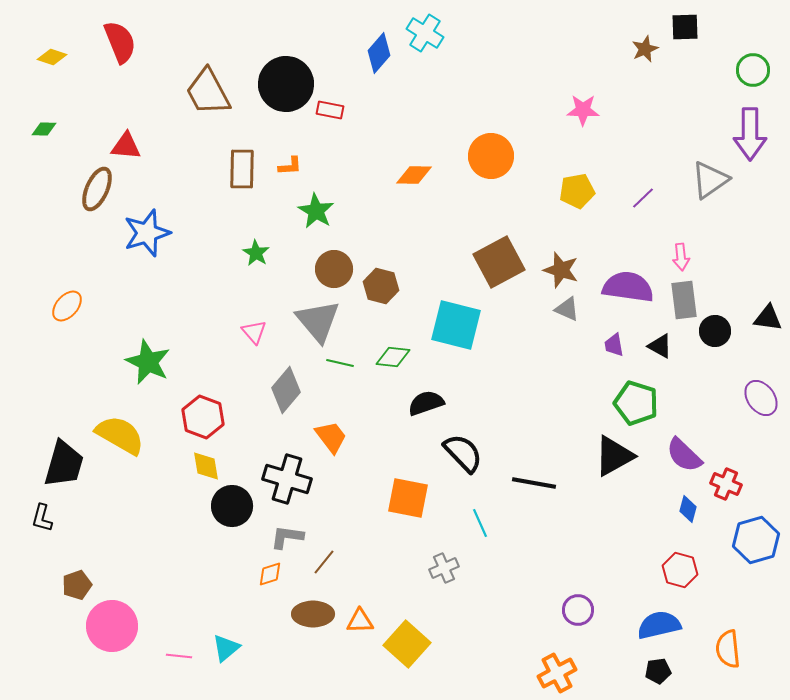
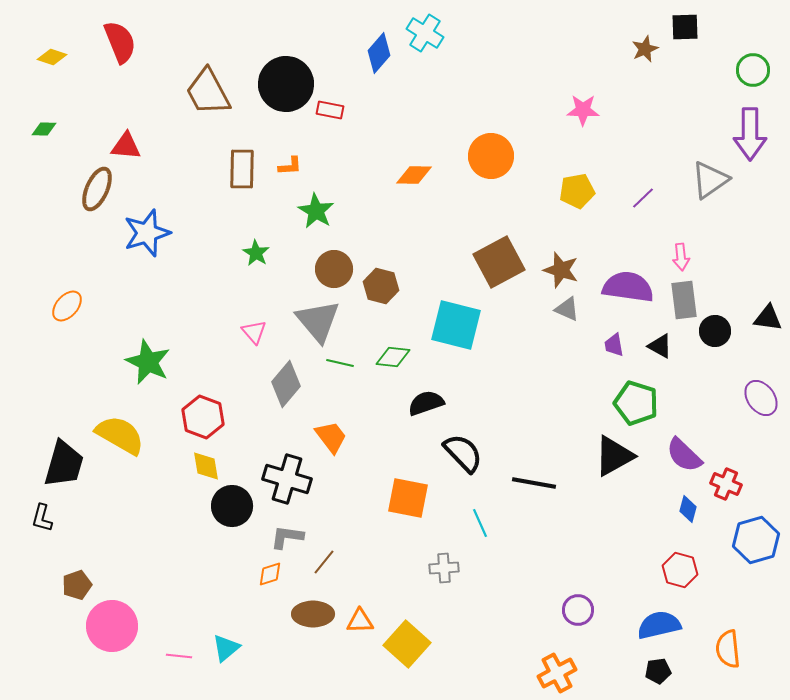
gray diamond at (286, 390): moved 6 px up
gray cross at (444, 568): rotated 20 degrees clockwise
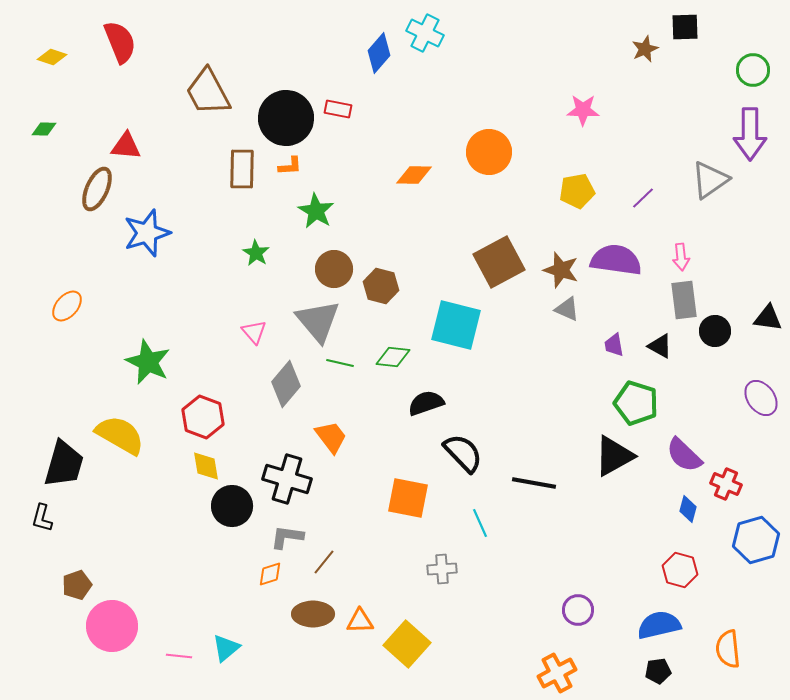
cyan cross at (425, 33): rotated 6 degrees counterclockwise
black circle at (286, 84): moved 34 px down
red rectangle at (330, 110): moved 8 px right, 1 px up
orange circle at (491, 156): moved 2 px left, 4 px up
purple semicircle at (628, 287): moved 12 px left, 27 px up
gray cross at (444, 568): moved 2 px left, 1 px down
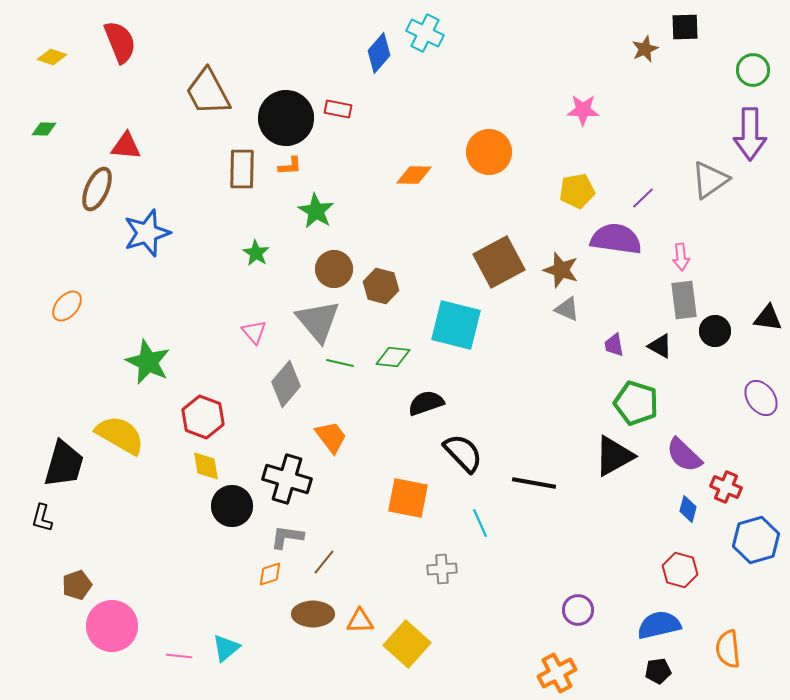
purple semicircle at (616, 260): moved 21 px up
red cross at (726, 484): moved 3 px down
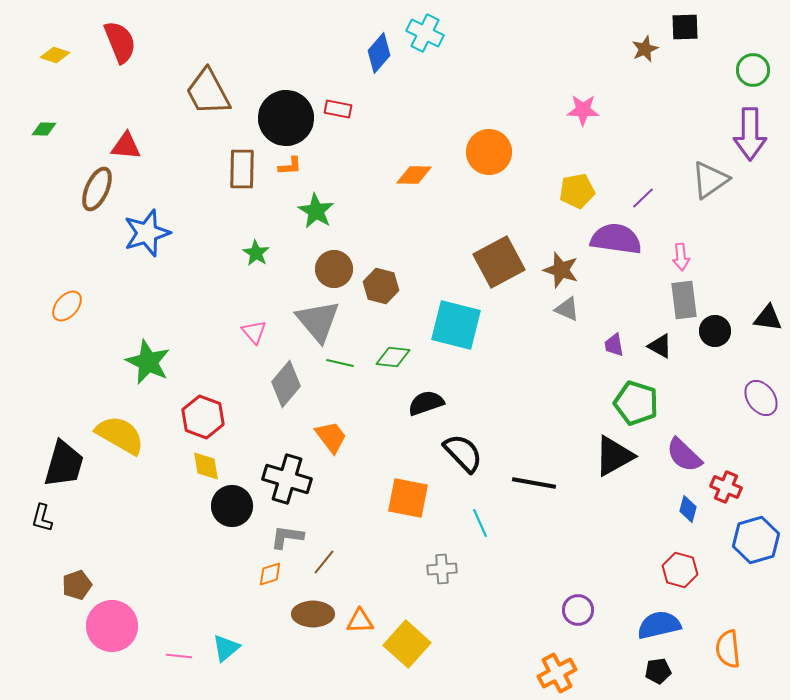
yellow diamond at (52, 57): moved 3 px right, 2 px up
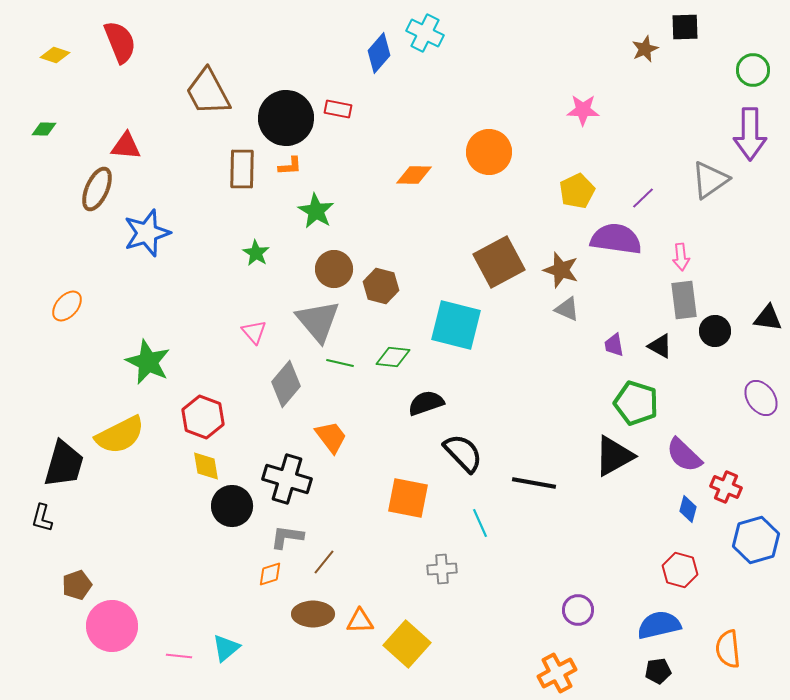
yellow pentagon at (577, 191): rotated 16 degrees counterclockwise
yellow semicircle at (120, 435): rotated 123 degrees clockwise
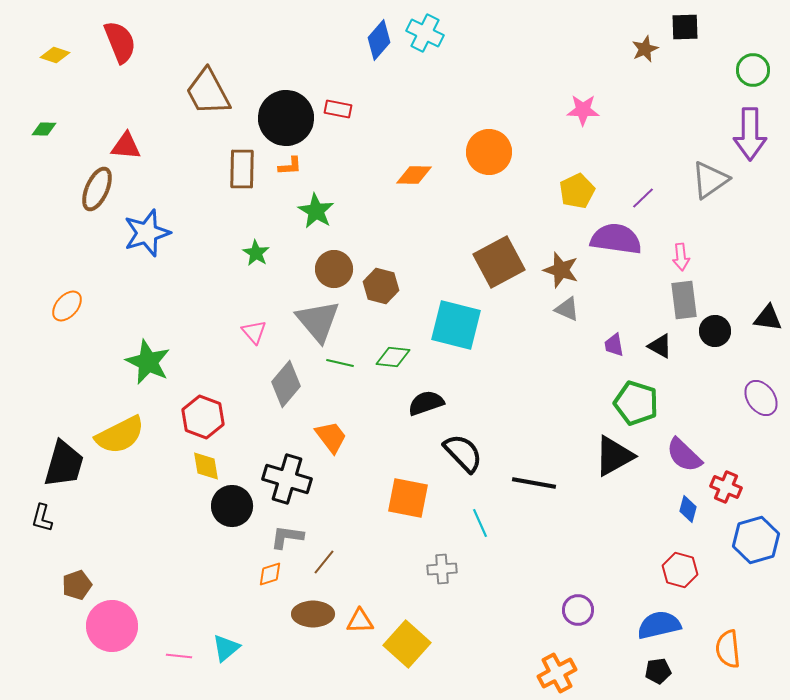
blue diamond at (379, 53): moved 13 px up
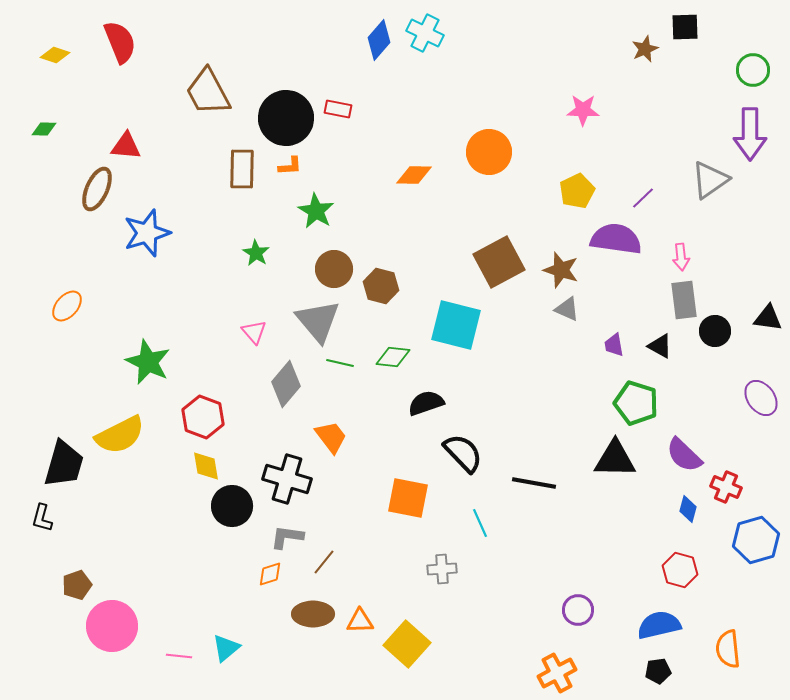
black triangle at (614, 456): moved 1 px right, 3 px down; rotated 30 degrees clockwise
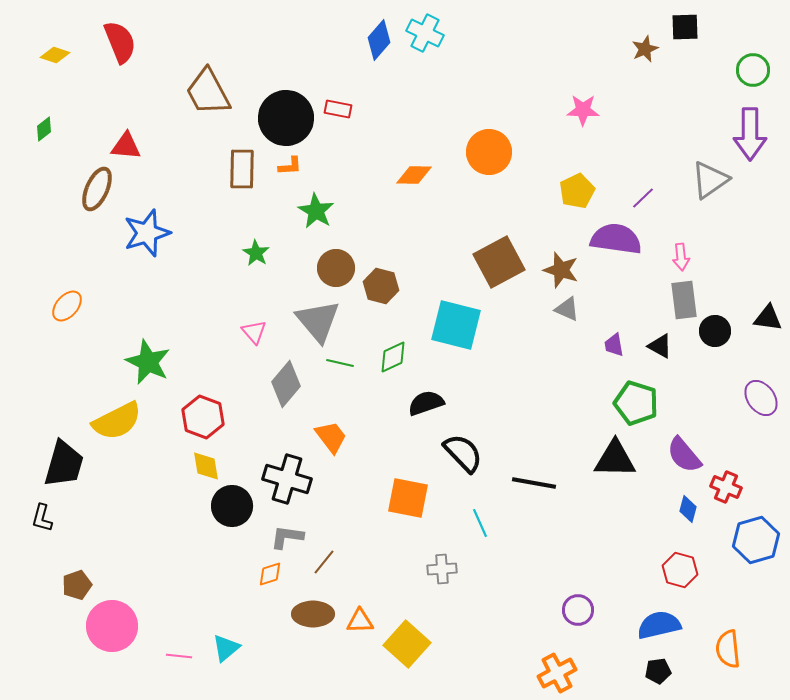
green diamond at (44, 129): rotated 40 degrees counterclockwise
brown circle at (334, 269): moved 2 px right, 1 px up
green diamond at (393, 357): rotated 32 degrees counterclockwise
yellow semicircle at (120, 435): moved 3 px left, 14 px up
purple semicircle at (684, 455): rotated 6 degrees clockwise
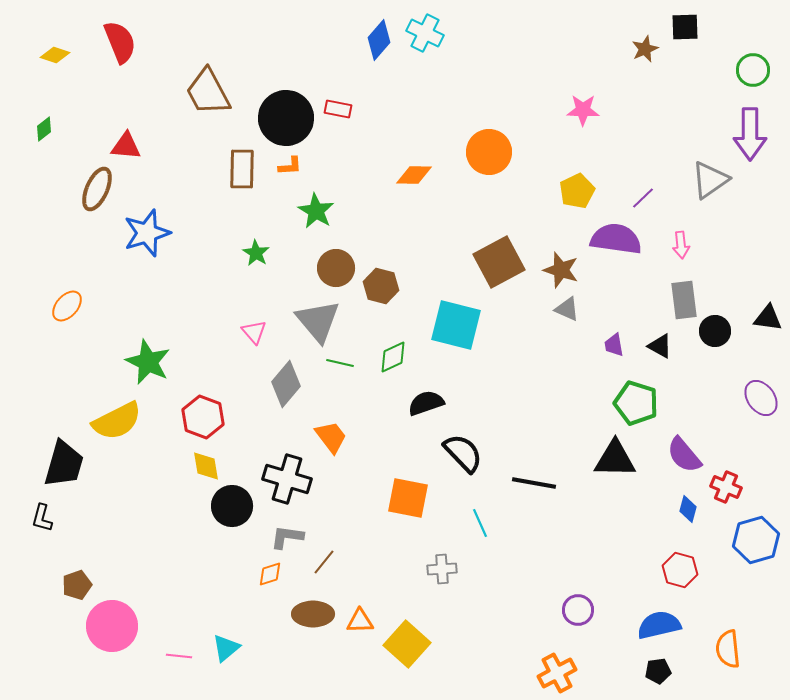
pink arrow at (681, 257): moved 12 px up
